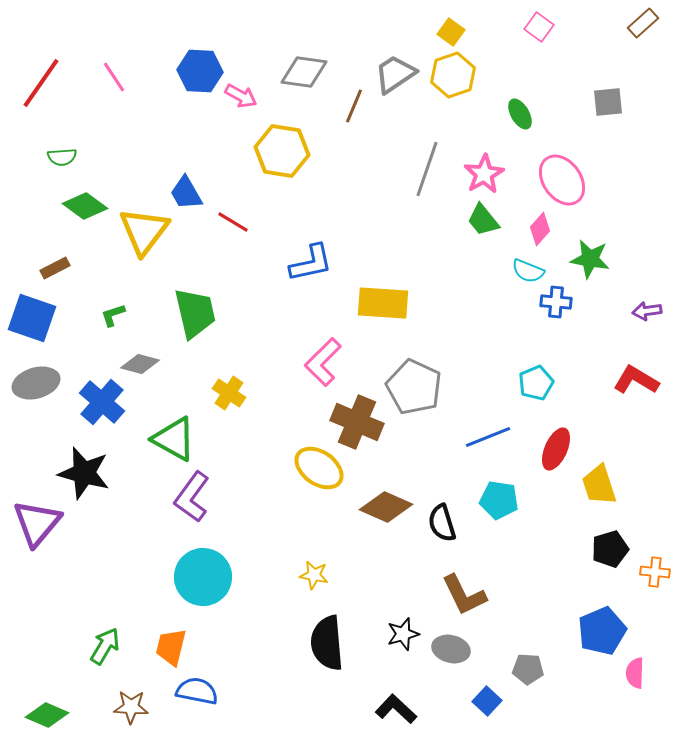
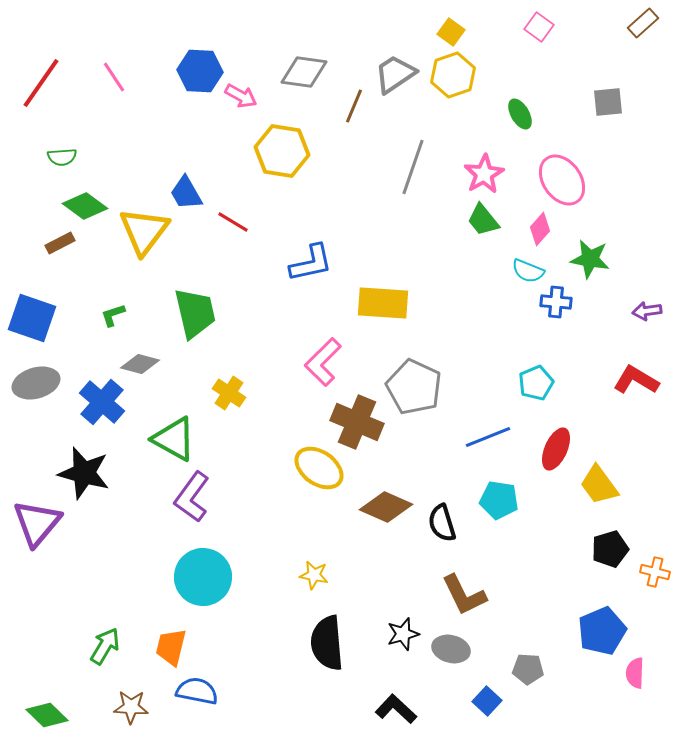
gray line at (427, 169): moved 14 px left, 2 px up
brown rectangle at (55, 268): moved 5 px right, 25 px up
yellow trapezoid at (599, 485): rotated 18 degrees counterclockwise
orange cross at (655, 572): rotated 8 degrees clockwise
green diamond at (47, 715): rotated 21 degrees clockwise
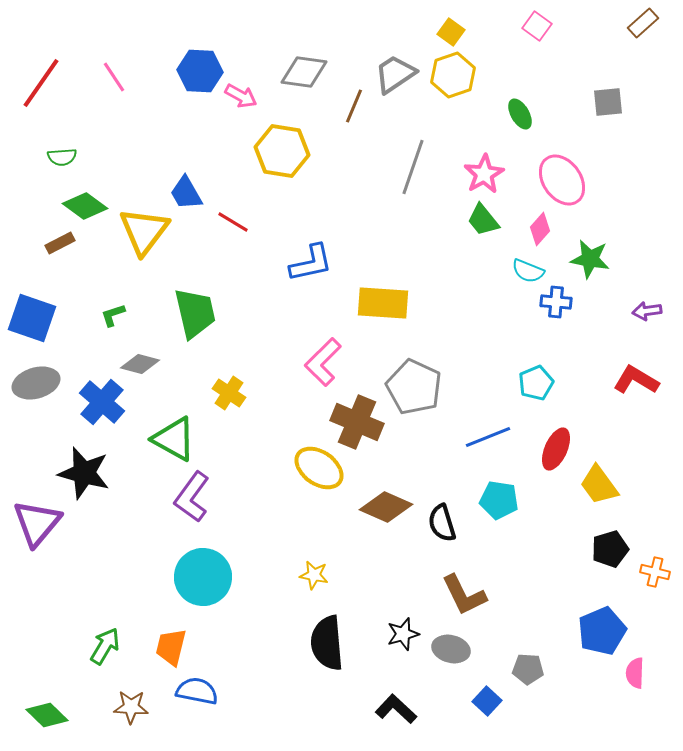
pink square at (539, 27): moved 2 px left, 1 px up
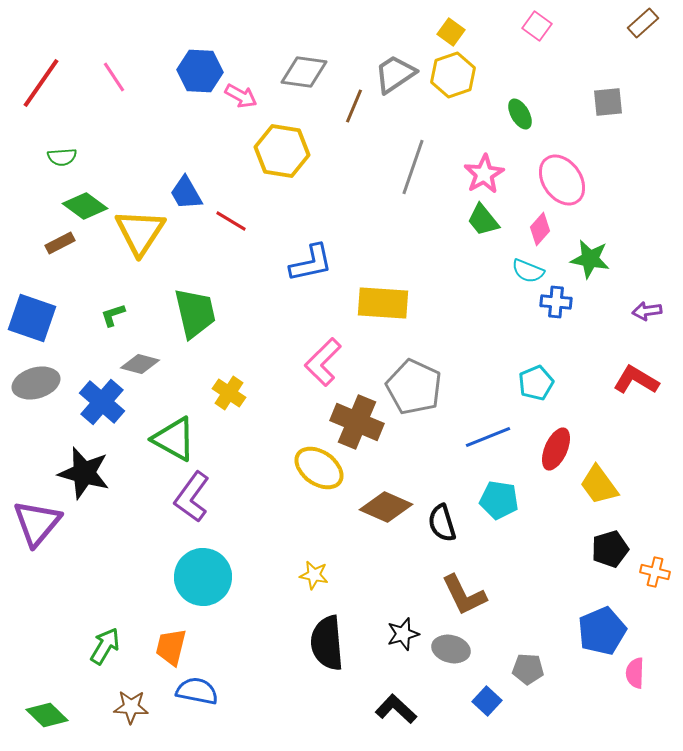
red line at (233, 222): moved 2 px left, 1 px up
yellow triangle at (144, 231): moved 4 px left, 1 px down; rotated 4 degrees counterclockwise
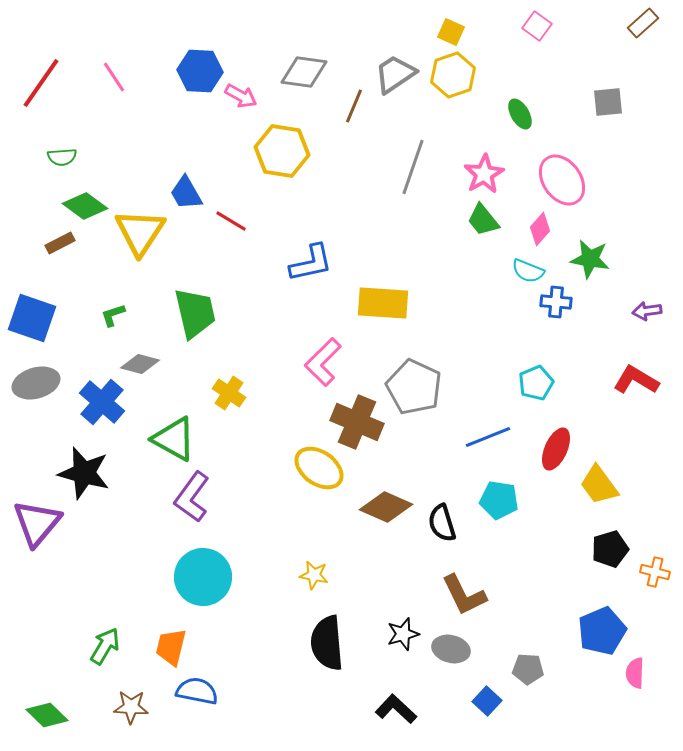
yellow square at (451, 32): rotated 12 degrees counterclockwise
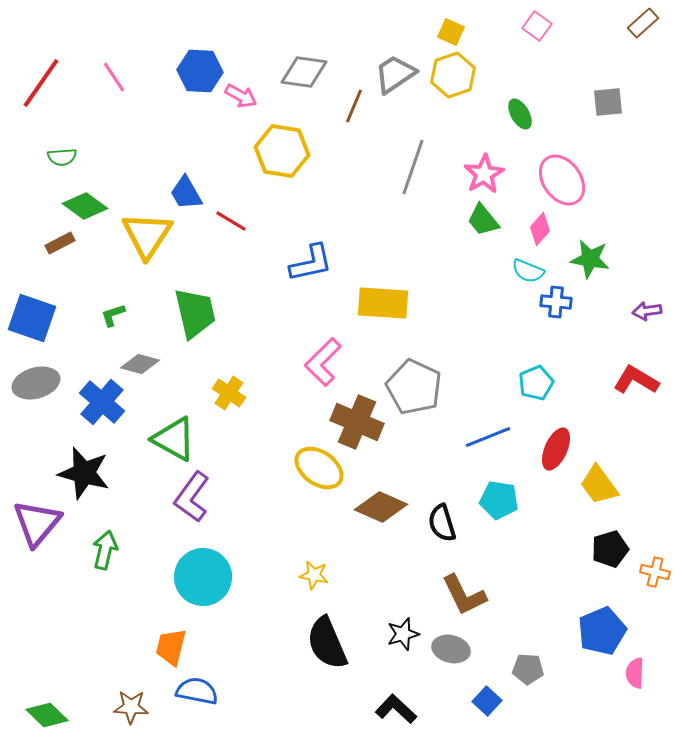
yellow triangle at (140, 232): moved 7 px right, 3 px down
brown diamond at (386, 507): moved 5 px left
black semicircle at (327, 643): rotated 18 degrees counterclockwise
green arrow at (105, 646): moved 96 px up; rotated 18 degrees counterclockwise
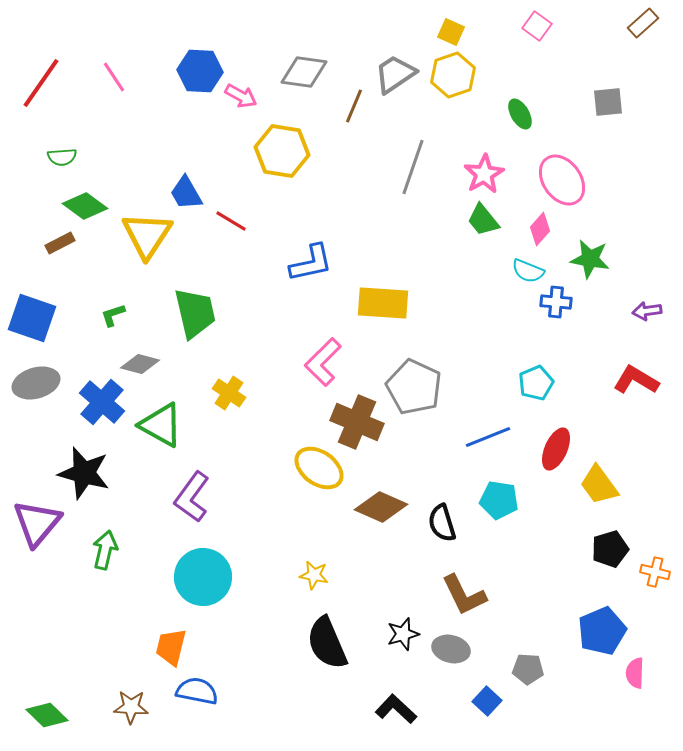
green triangle at (174, 439): moved 13 px left, 14 px up
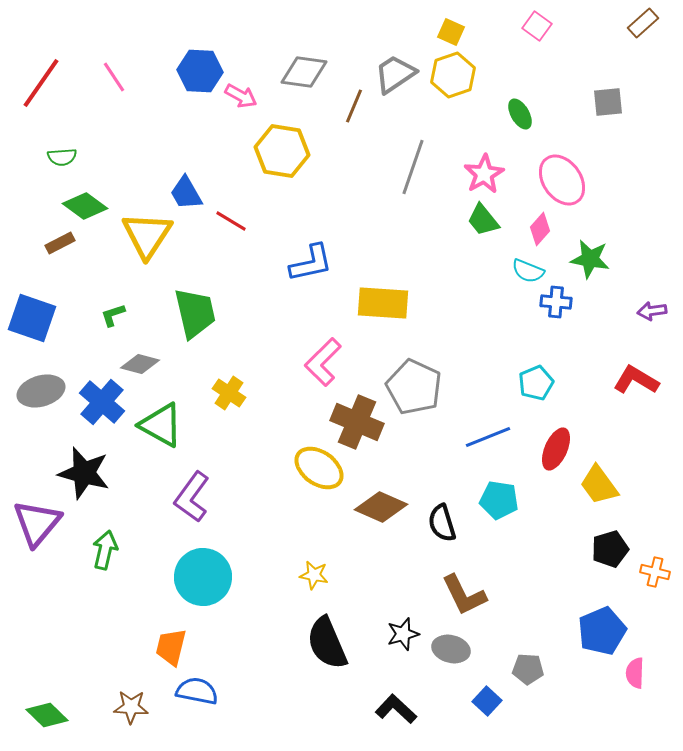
purple arrow at (647, 311): moved 5 px right
gray ellipse at (36, 383): moved 5 px right, 8 px down
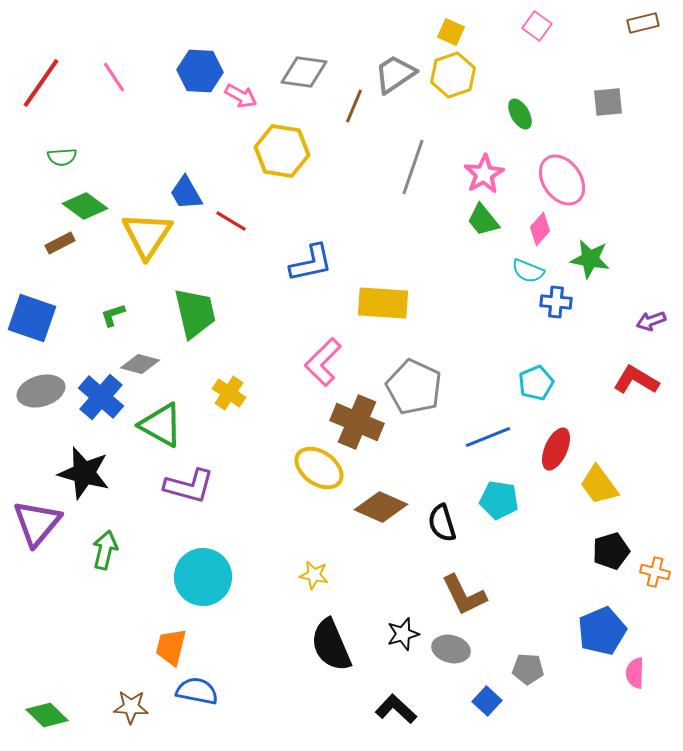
brown rectangle at (643, 23): rotated 28 degrees clockwise
purple arrow at (652, 311): moved 1 px left, 10 px down; rotated 12 degrees counterclockwise
blue cross at (102, 402): moved 1 px left, 5 px up
purple L-shape at (192, 497): moved 3 px left, 11 px up; rotated 111 degrees counterclockwise
black pentagon at (610, 549): moved 1 px right, 2 px down
black semicircle at (327, 643): moved 4 px right, 2 px down
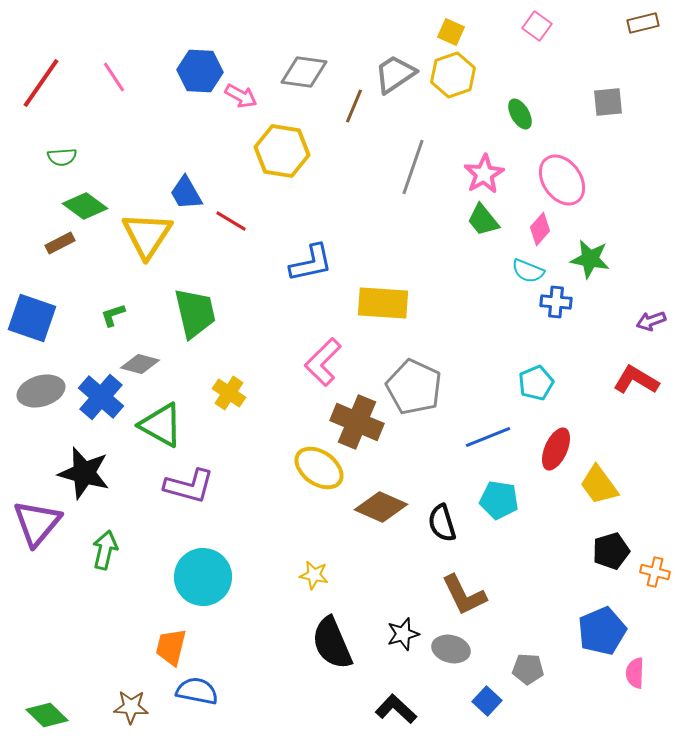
black semicircle at (331, 645): moved 1 px right, 2 px up
